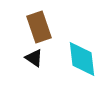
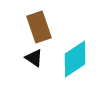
cyan diamond: moved 7 px left; rotated 63 degrees clockwise
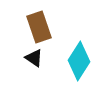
cyan diamond: moved 4 px right, 2 px down; rotated 24 degrees counterclockwise
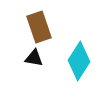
black triangle: rotated 24 degrees counterclockwise
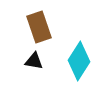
black triangle: moved 3 px down
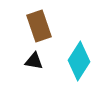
brown rectangle: moved 1 px up
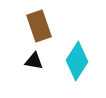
cyan diamond: moved 2 px left
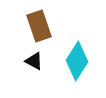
black triangle: rotated 18 degrees clockwise
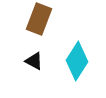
brown rectangle: moved 7 px up; rotated 40 degrees clockwise
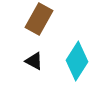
brown rectangle: rotated 8 degrees clockwise
